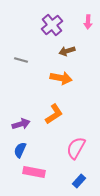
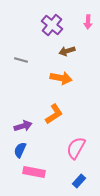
purple cross: rotated 10 degrees counterclockwise
purple arrow: moved 2 px right, 2 px down
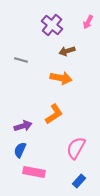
pink arrow: rotated 24 degrees clockwise
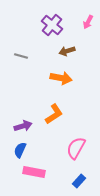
gray line: moved 4 px up
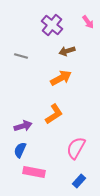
pink arrow: rotated 64 degrees counterclockwise
orange arrow: rotated 40 degrees counterclockwise
